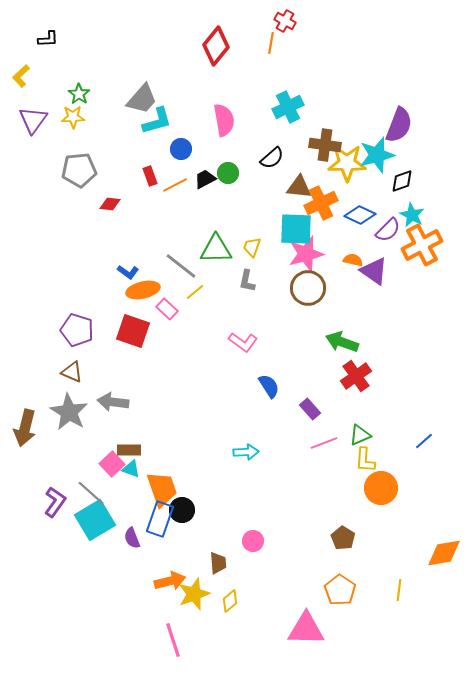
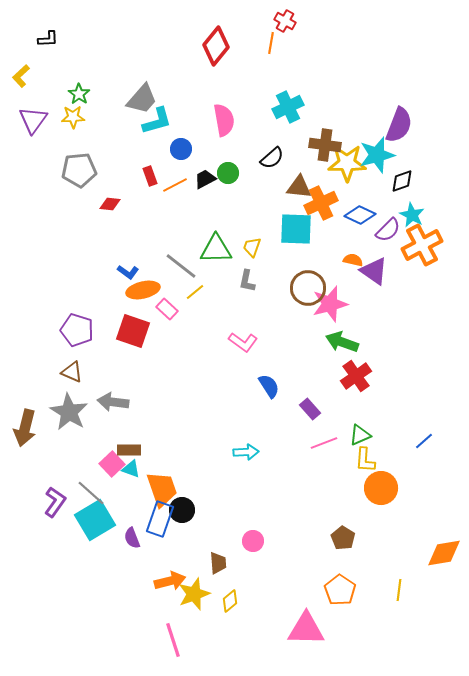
pink star at (306, 254): moved 24 px right, 50 px down
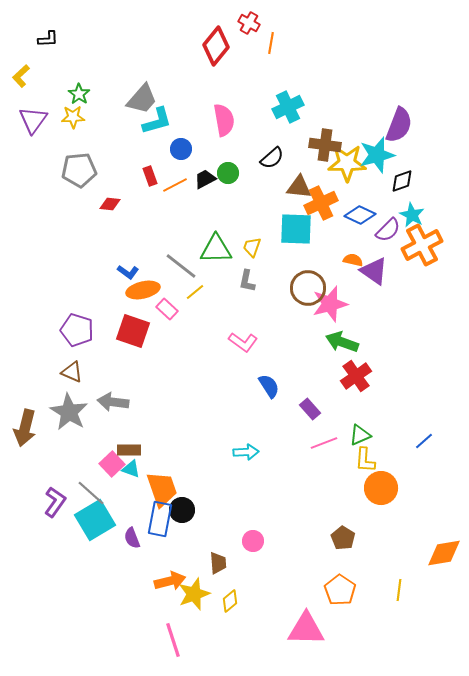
red cross at (285, 21): moved 36 px left, 2 px down
blue rectangle at (160, 519): rotated 8 degrees counterclockwise
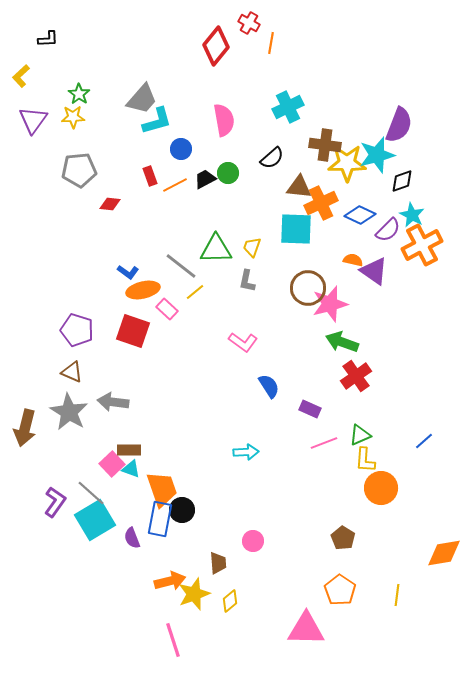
purple rectangle at (310, 409): rotated 25 degrees counterclockwise
yellow line at (399, 590): moved 2 px left, 5 px down
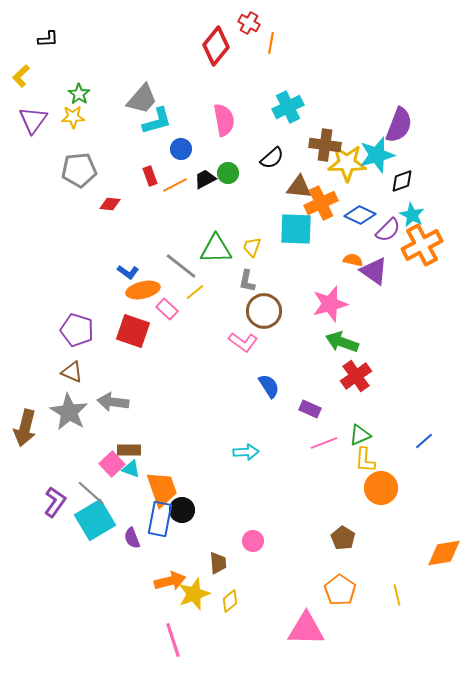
brown circle at (308, 288): moved 44 px left, 23 px down
yellow line at (397, 595): rotated 20 degrees counterclockwise
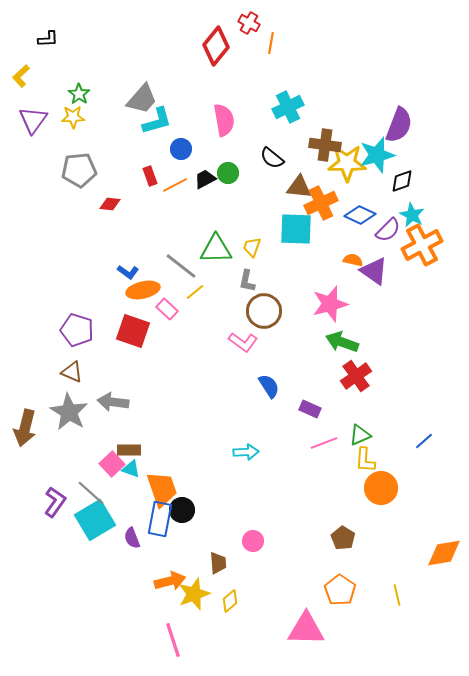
black semicircle at (272, 158): rotated 80 degrees clockwise
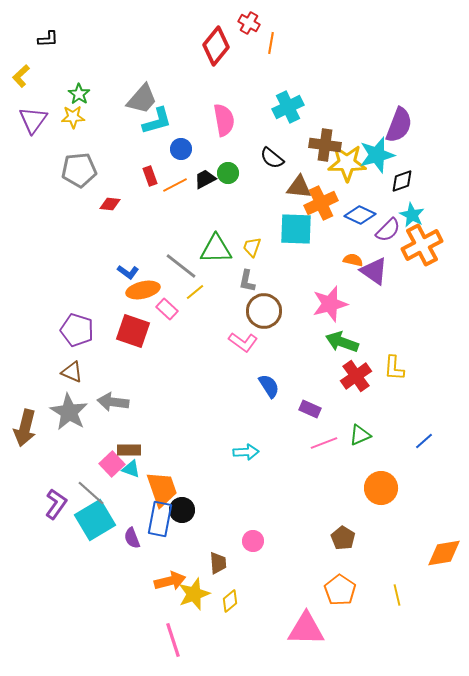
yellow L-shape at (365, 460): moved 29 px right, 92 px up
purple L-shape at (55, 502): moved 1 px right, 2 px down
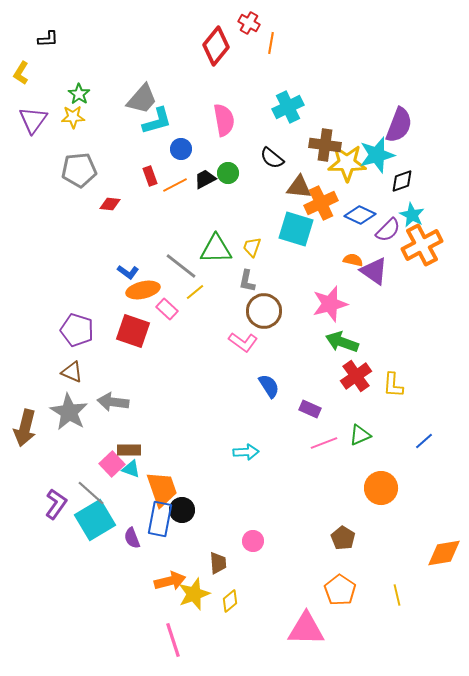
yellow L-shape at (21, 76): moved 3 px up; rotated 15 degrees counterclockwise
cyan square at (296, 229): rotated 15 degrees clockwise
yellow L-shape at (394, 368): moved 1 px left, 17 px down
